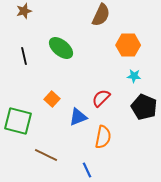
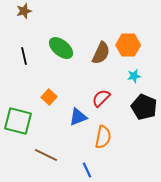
brown semicircle: moved 38 px down
cyan star: rotated 16 degrees counterclockwise
orange square: moved 3 px left, 2 px up
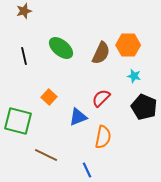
cyan star: rotated 24 degrees clockwise
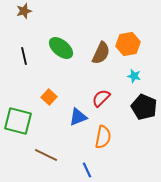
orange hexagon: moved 1 px up; rotated 10 degrees counterclockwise
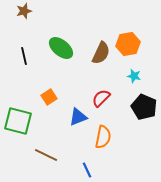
orange square: rotated 14 degrees clockwise
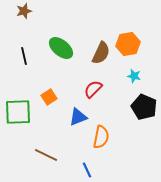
red semicircle: moved 8 px left, 9 px up
green square: moved 9 px up; rotated 16 degrees counterclockwise
orange semicircle: moved 2 px left
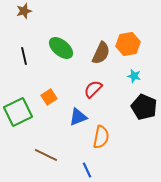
green square: rotated 24 degrees counterclockwise
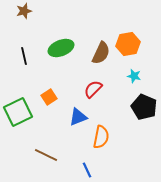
green ellipse: rotated 60 degrees counterclockwise
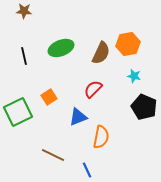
brown star: rotated 21 degrees clockwise
brown line: moved 7 px right
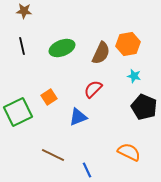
green ellipse: moved 1 px right
black line: moved 2 px left, 10 px up
orange semicircle: moved 28 px right, 15 px down; rotated 75 degrees counterclockwise
